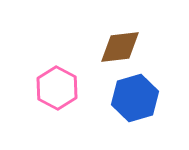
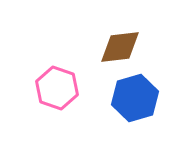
pink hexagon: rotated 9 degrees counterclockwise
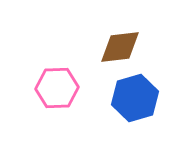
pink hexagon: rotated 21 degrees counterclockwise
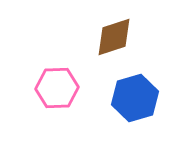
brown diamond: moved 6 px left, 10 px up; rotated 12 degrees counterclockwise
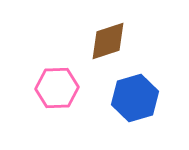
brown diamond: moved 6 px left, 4 px down
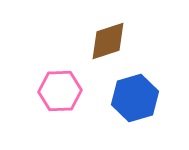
pink hexagon: moved 3 px right, 3 px down
